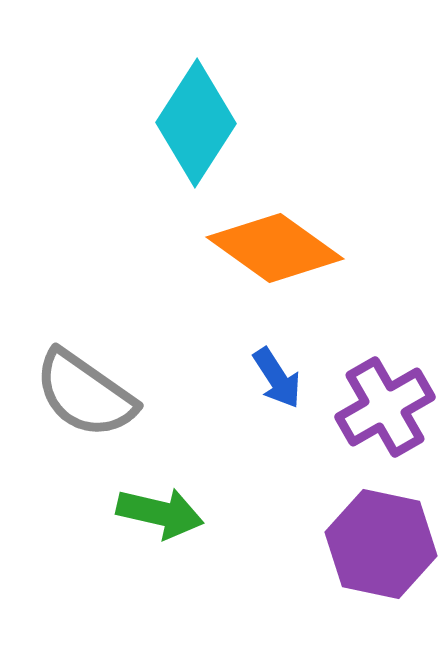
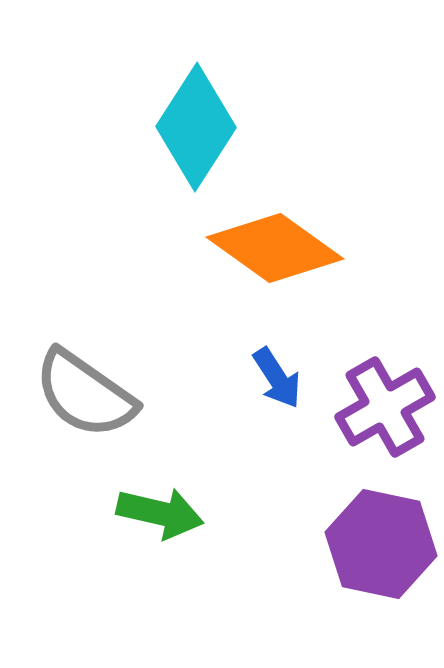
cyan diamond: moved 4 px down
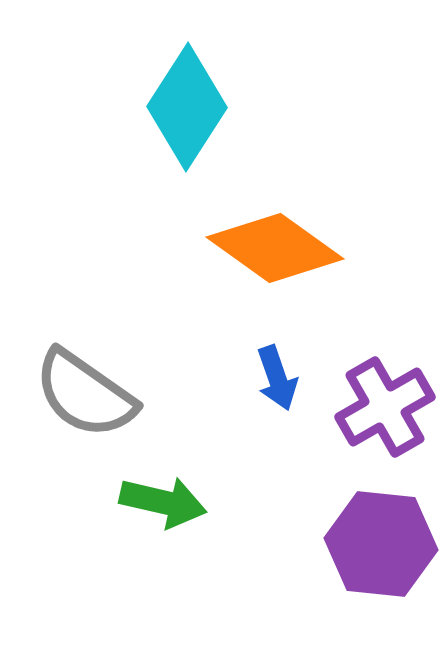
cyan diamond: moved 9 px left, 20 px up
blue arrow: rotated 14 degrees clockwise
green arrow: moved 3 px right, 11 px up
purple hexagon: rotated 6 degrees counterclockwise
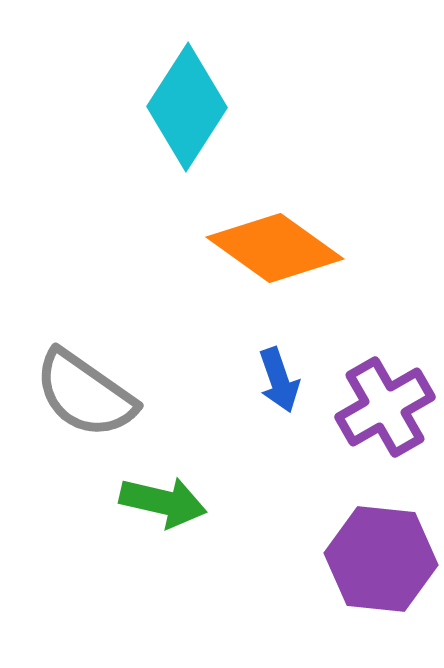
blue arrow: moved 2 px right, 2 px down
purple hexagon: moved 15 px down
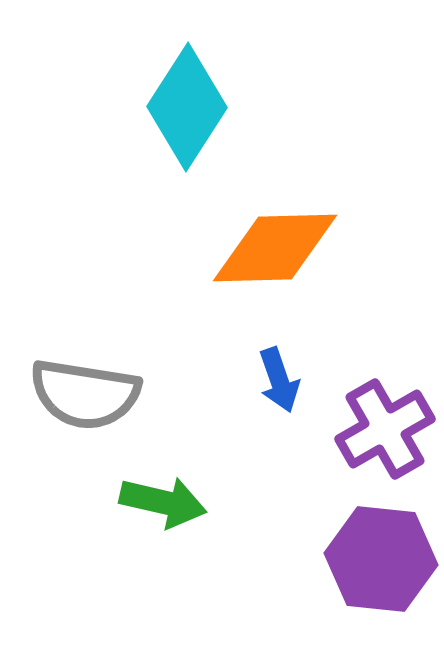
orange diamond: rotated 37 degrees counterclockwise
gray semicircle: rotated 26 degrees counterclockwise
purple cross: moved 22 px down
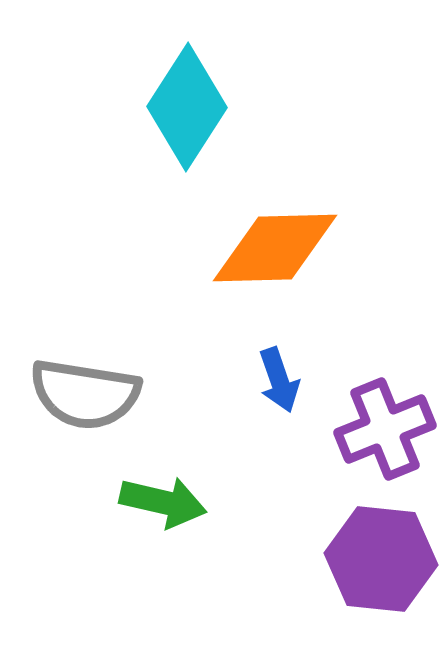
purple cross: rotated 8 degrees clockwise
